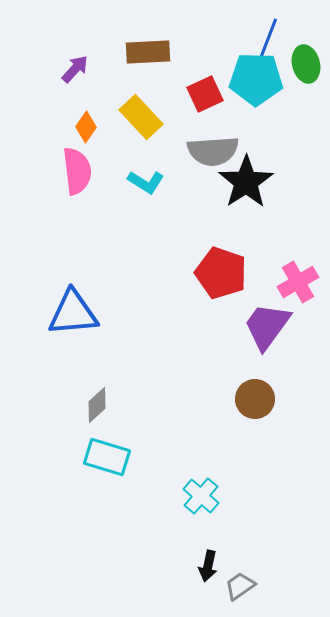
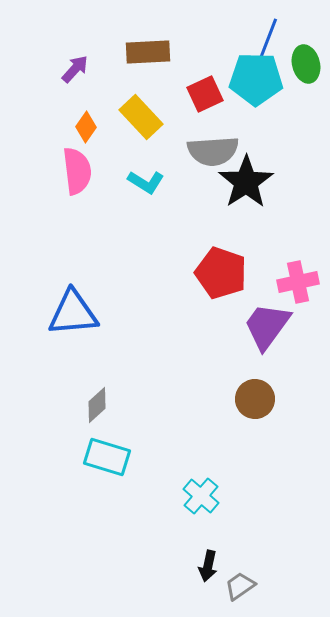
pink cross: rotated 18 degrees clockwise
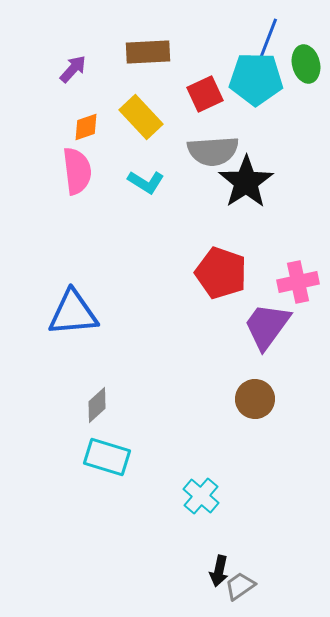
purple arrow: moved 2 px left
orange diamond: rotated 36 degrees clockwise
black arrow: moved 11 px right, 5 px down
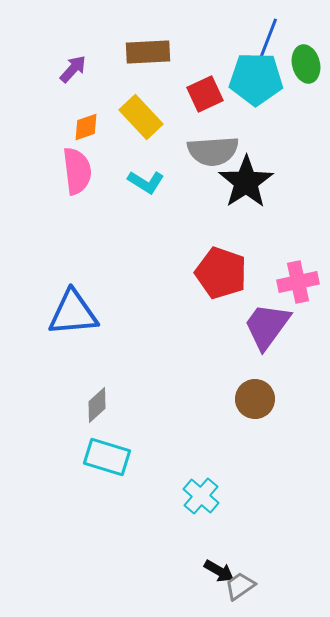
black arrow: rotated 72 degrees counterclockwise
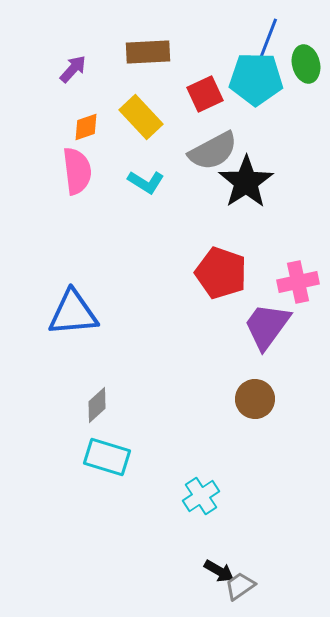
gray semicircle: rotated 24 degrees counterclockwise
cyan cross: rotated 15 degrees clockwise
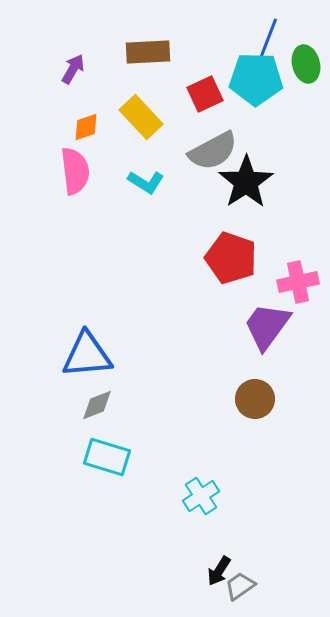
purple arrow: rotated 12 degrees counterclockwise
pink semicircle: moved 2 px left
red pentagon: moved 10 px right, 15 px up
blue triangle: moved 14 px right, 42 px down
gray diamond: rotated 21 degrees clockwise
black arrow: rotated 92 degrees clockwise
